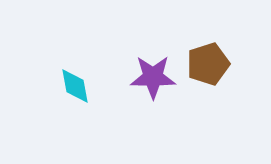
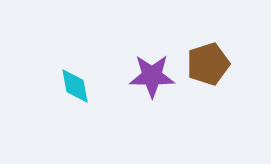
purple star: moved 1 px left, 1 px up
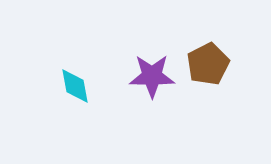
brown pentagon: rotated 9 degrees counterclockwise
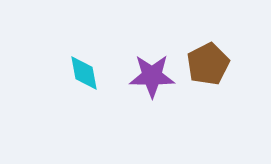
cyan diamond: moved 9 px right, 13 px up
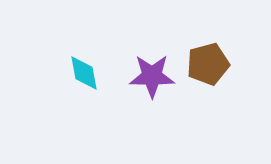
brown pentagon: rotated 12 degrees clockwise
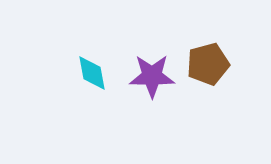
cyan diamond: moved 8 px right
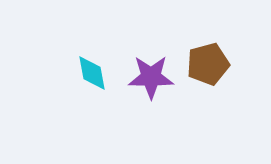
purple star: moved 1 px left, 1 px down
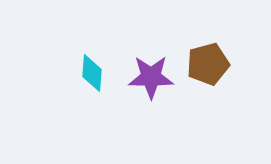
cyan diamond: rotated 15 degrees clockwise
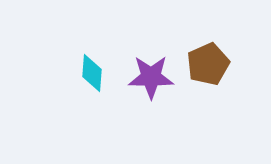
brown pentagon: rotated 9 degrees counterclockwise
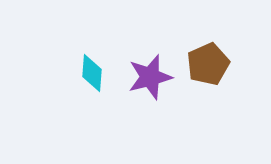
purple star: moved 1 px left; rotated 15 degrees counterclockwise
